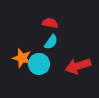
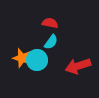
cyan circle: moved 2 px left, 4 px up
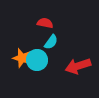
red semicircle: moved 5 px left
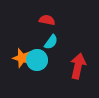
red semicircle: moved 2 px right, 3 px up
red arrow: rotated 120 degrees clockwise
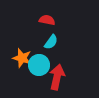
cyan circle: moved 2 px right, 5 px down
red arrow: moved 21 px left, 11 px down
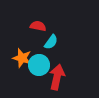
red semicircle: moved 9 px left, 6 px down
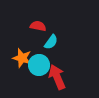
red arrow: rotated 35 degrees counterclockwise
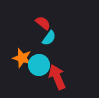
red semicircle: moved 5 px right, 3 px up; rotated 28 degrees clockwise
cyan semicircle: moved 2 px left, 4 px up
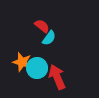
red semicircle: moved 1 px left, 3 px down
orange star: moved 4 px down
cyan circle: moved 2 px left, 3 px down
